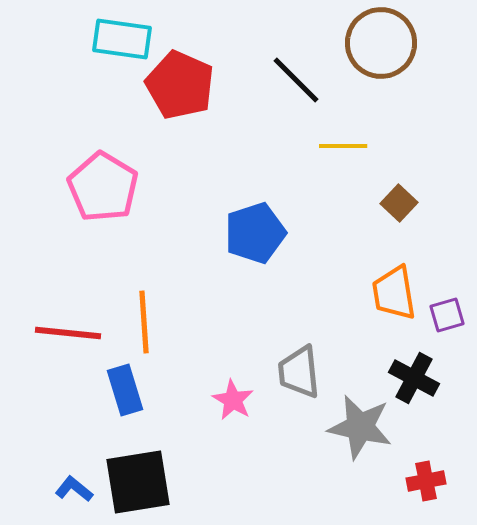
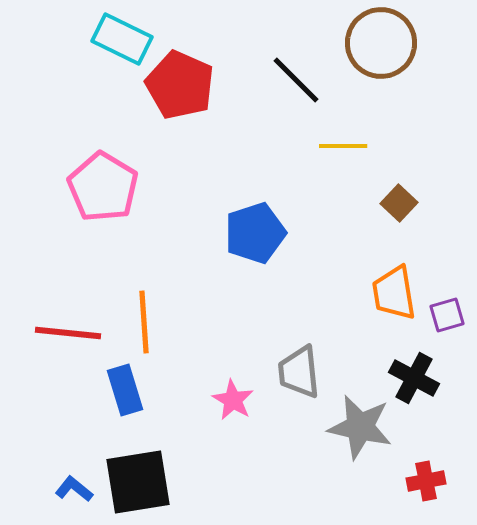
cyan rectangle: rotated 18 degrees clockwise
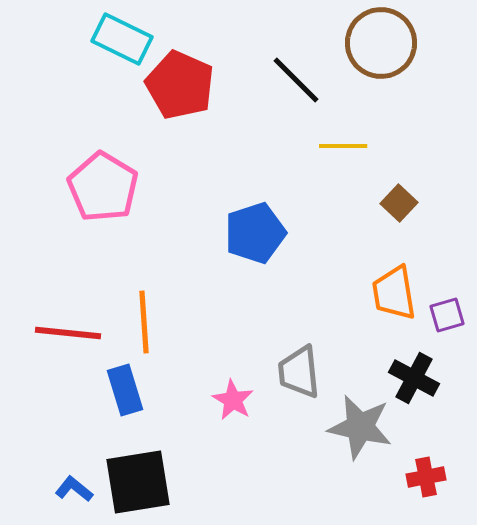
red cross: moved 4 px up
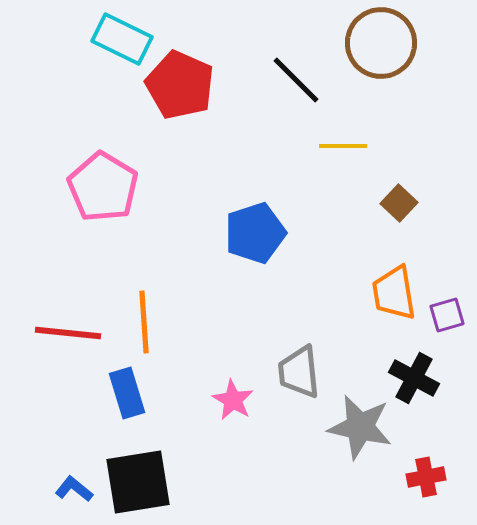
blue rectangle: moved 2 px right, 3 px down
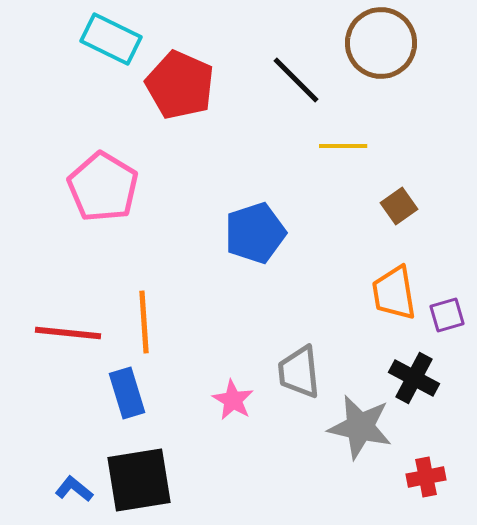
cyan rectangle: moved 11 px left
brown square: moved 3 px down; rotated 12 degrees clockwise
black square: moved 1 px right, 2 px up
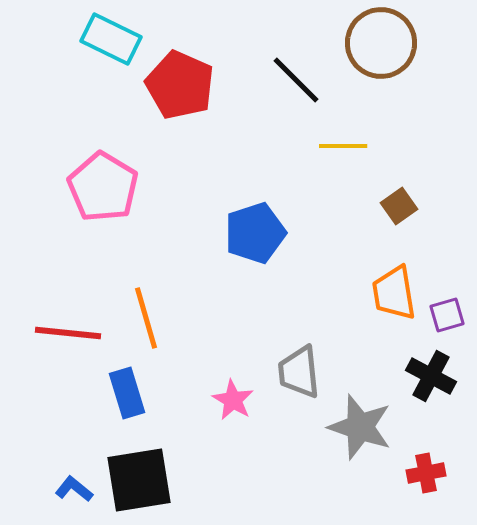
orange line: moved 2 px right, 4 px up; rotated 12 degrees counterclockwise
black cross: moved 17 px right, 2 px up
gray star: rotated 6 degrees clockwise
red cross: moved 4 px up
